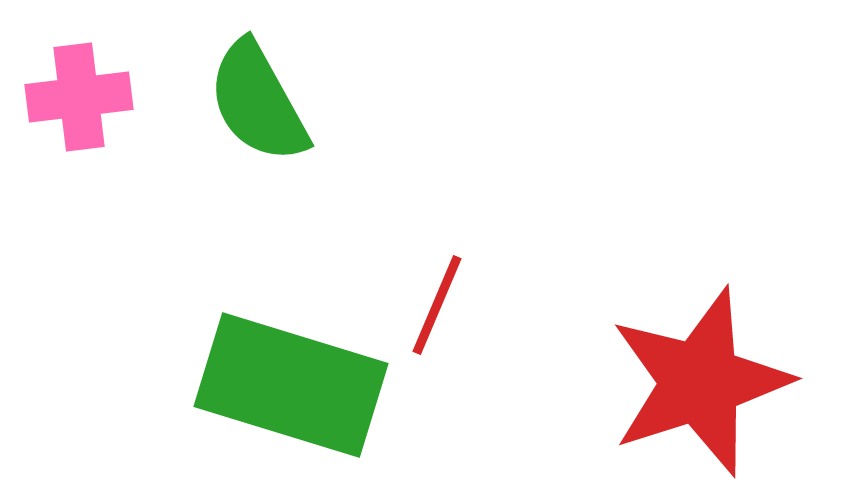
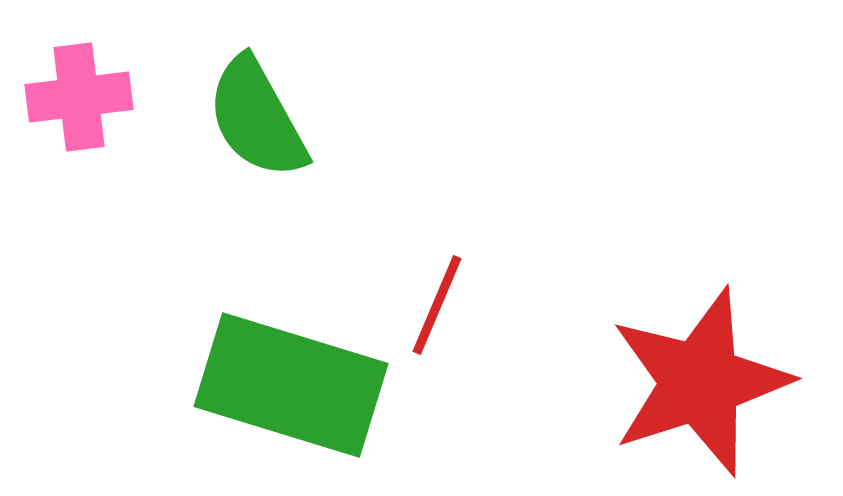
green semicircle: moved 1 px left, 16 px down
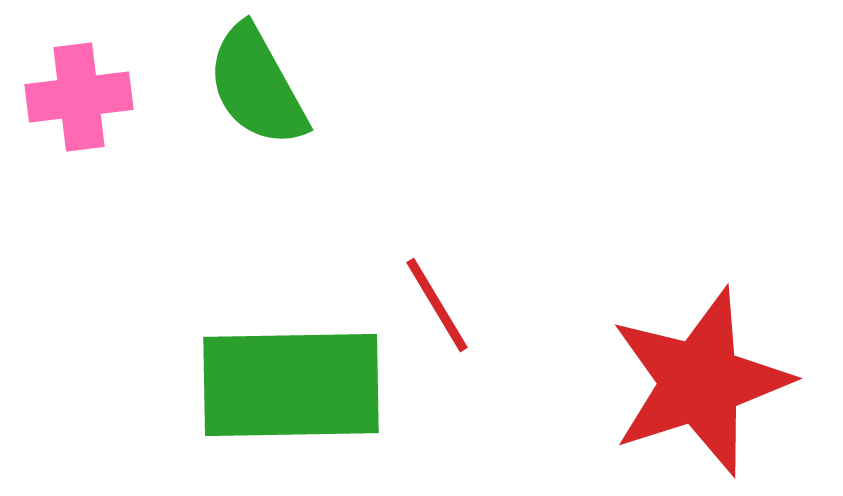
green semicircle: moved 32 px up
red line: rotated 54 degrees counterclockwise
green rectangle: rotated 18 degrees counterclockwise
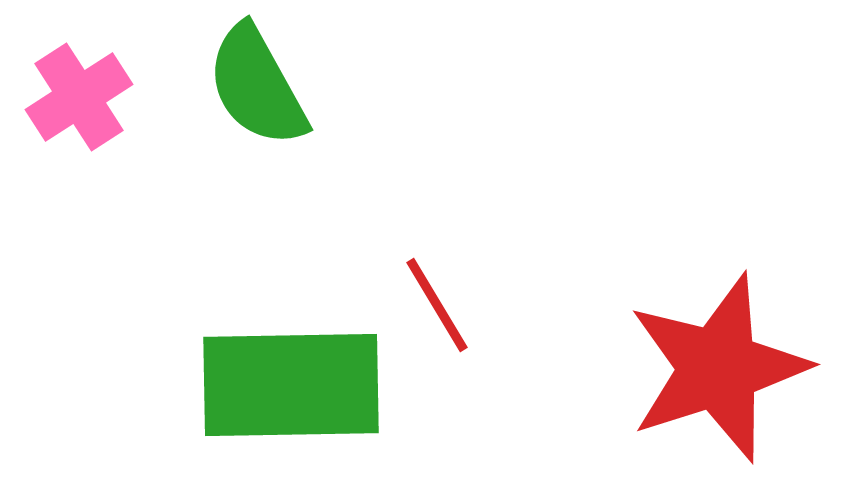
pink cross: rotated 26 degrees counterclockwise
red star: moved 18 px right, 14 px up
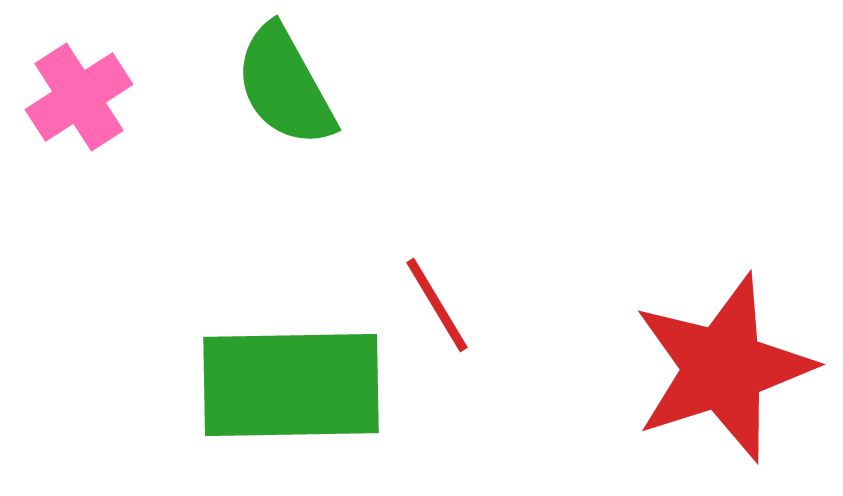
green semicircle: moved 28 px right
red star: moved 5 px right
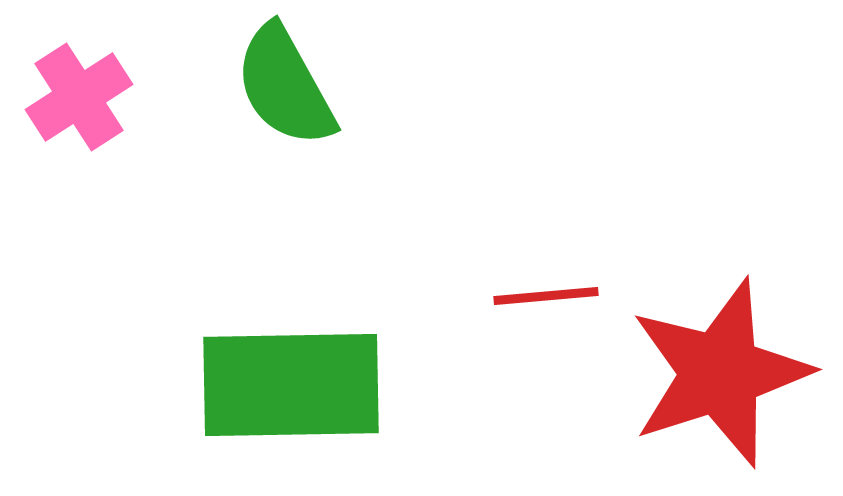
red line: moved 109 px right, 9 px up; rotated 64 degrees counterclockwise
red star: moved 3 px left, 5 px down
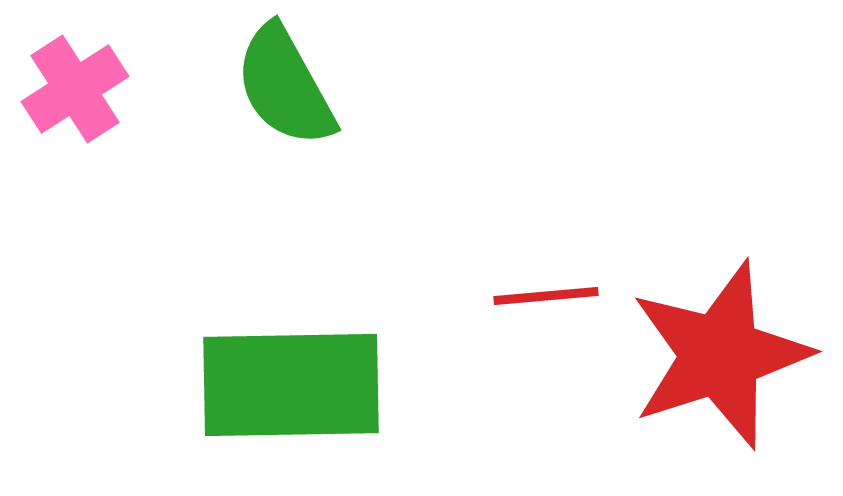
pink cross: moved 4 px left, 8 px up
red star: moved 18 px up
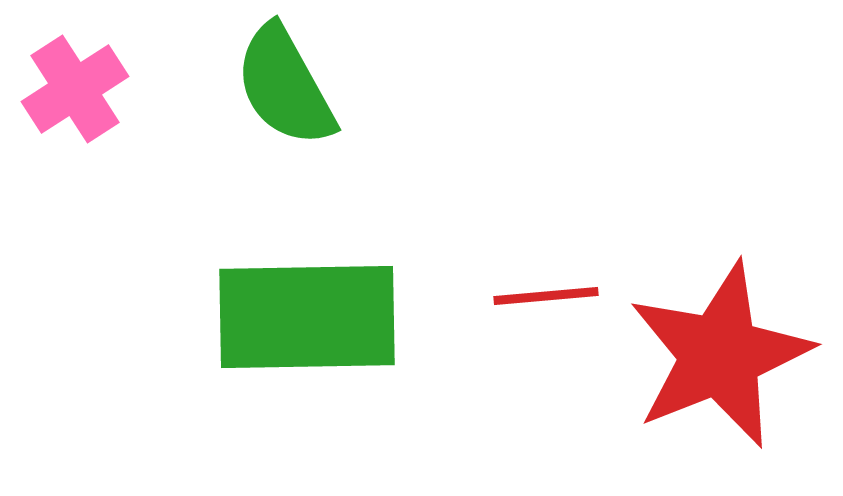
red star: rotated 4 degrees counterclockwise
green rectangle: moved 16 px right, 68 px up
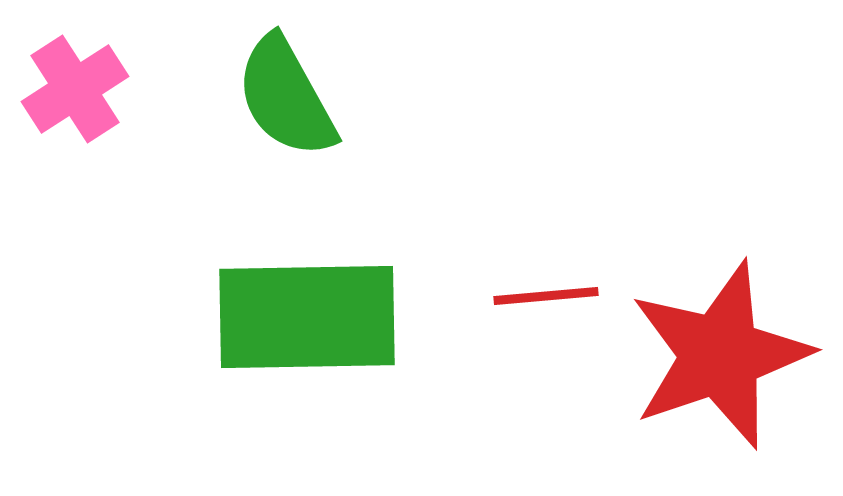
green semicircle: moved 1 px right, 11 px down
red star: rotated 3 degrees clockwise
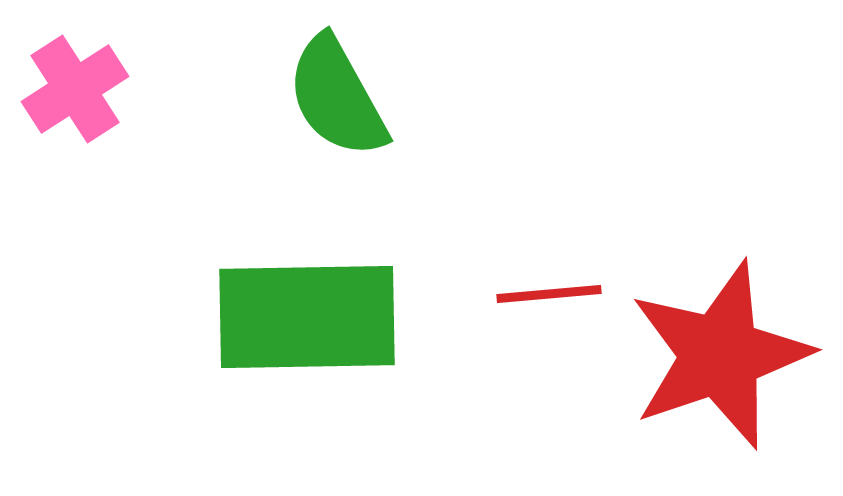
green semicircle: moved 51 px right
red line: moved 3 px right, 2 px up
